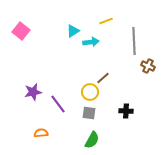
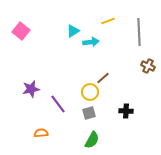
yellow line: moved 2 px right
gray line: moved 5 px right, 9 px up
purple star: moved 2 px left, 3 px up
gray square: rotated 24 degrees counterclockwise
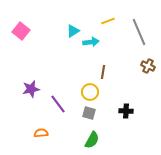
gray line: rotated 20 degrees counterclockwise
brown line: moved 6 px up; rotated 40 degrees counterclockwise
gray square: rotated 32 degrees clockwise
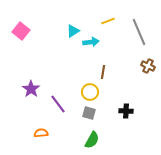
purple star: rotated 24 degrees counterclockwise
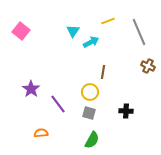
cyan triangle: rotated 24 degrees counterclockwise
cyan arrow: rotated 21 degrees counterclockwise
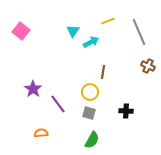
purple star: moved 2 px right
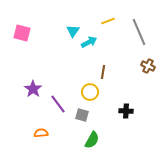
pink square: moved 1 px right, 2 px down; rotated 24 degrees counterclockwise
cyan arrow: moved 2 px left
gray square: moved 7 px left, 2 px down
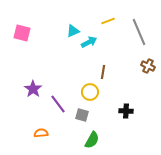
cyan triangle: rotated 32 degrees clockwise
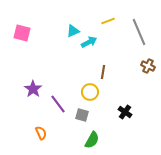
black cross: moved 1 px left, 1 px down; rotated 32 degrees clockwise
orange semicircle: rotated 72 degrees clockwise
